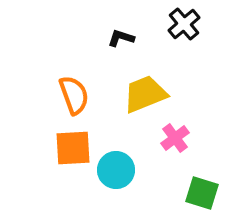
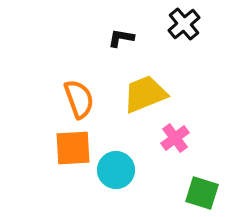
black L-shape: rotated 8 degrees counterclockwise
orange semicircle: moved 5 px right, 4 px down
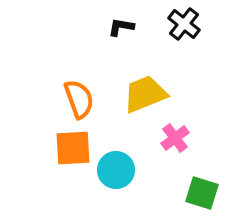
black cross: rotated 12 degrees counterclockwise
black L-shape: moved 11 px up
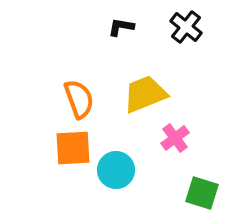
black cross: moved 2 px right, 3 px down
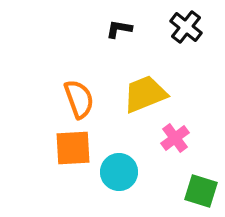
black L-shape: moved 2 px left, 2 px down
cyan circle: moved 3 px right, 2 px down
green square: moved 1 px left, 2 px up
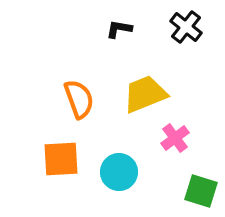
orange square: moved 12 px left, 11 px down
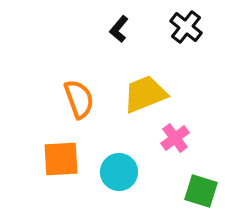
black L-shape: rotated 60 degrees counterclockwise
